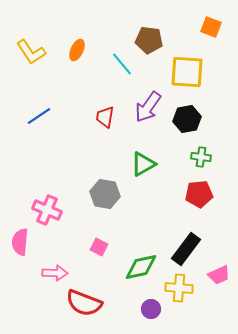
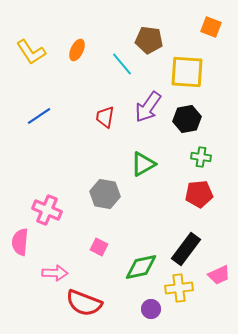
yellow cross: rotated 12 degrees counterclockwise
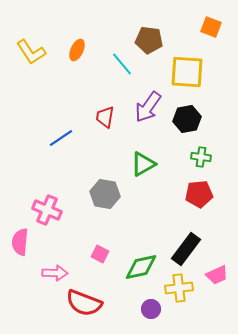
blue line: moved 22 px right, 22 px down
pink square: moved 1 px right, 7 px down
pink trapezoid: moved 2 px left
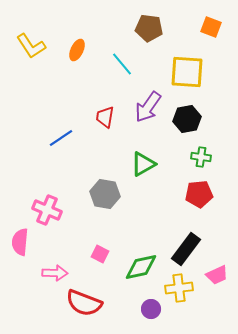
brown pentagon: moved 12 px up
yellow L-shape: moved 6 px up
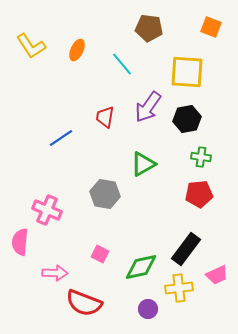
purple circle: moved 3 px left
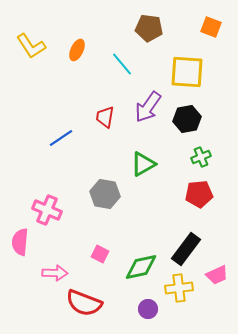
green cross: rotated 30 degrees counterclockwise
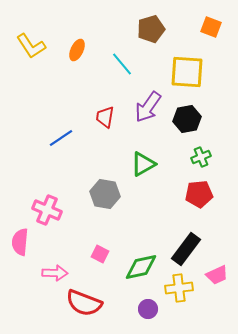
brown pentagon: moved 2 px right, 1 px down; rotated 24 degrees counterclockwise
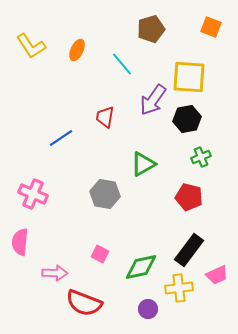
yellow square: moved 2 px right, 5 px down
purple arrow: moved 5 px right, 7 px up
red pentagon: moved 10 px left, 3 px down; rotated 20 degrees clockwise
pink cross: moved 14 px left, 16 px up
black rectangle: moved 3 px right, 1 px down
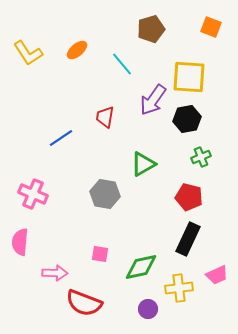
yellow L-shape: moved 3 px left, 7 px down
orange ellipse: rotated 25 degrees clockwise
black rectangle: moved 1 px left, 11 px up; rotated 12 degrees counterclockwise
pink square: rotated 18 degrees counterclockwise
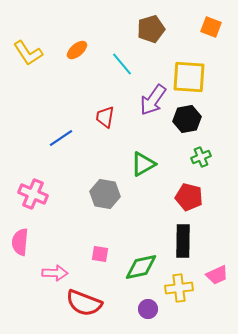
black rectangle: moved 5 px left, 2 px down; rotated 24 degrees counterclockwise
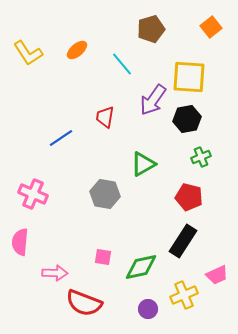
orange square: rotated 30 degrees clockwise
black rectangle: rotated 32 degrees clockwise
pink square: moved 3 px right, 3 px down
yellow cross: moved 5 px right, 7 px down; rotated 16 degrees counterclockwise
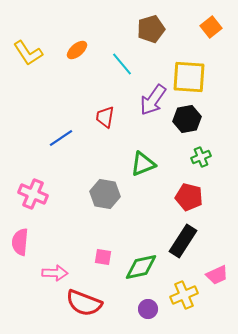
green triangle: rotated 8 degrees clockwise
